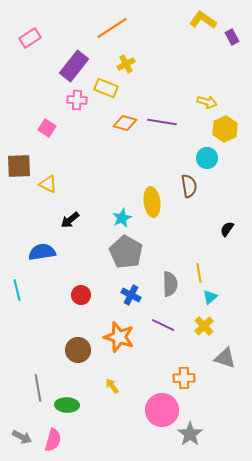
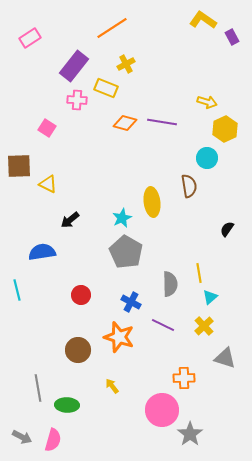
blue cross at (131, 295): moved 7 px down
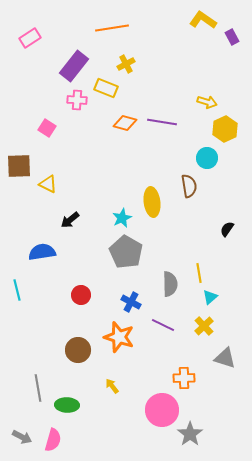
orange line at (112, 28): rotated 24 degrees clockwise
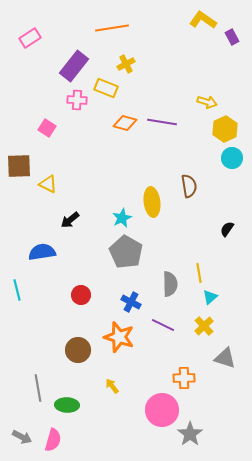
cyan circle at (207, 158): moved 25 px right
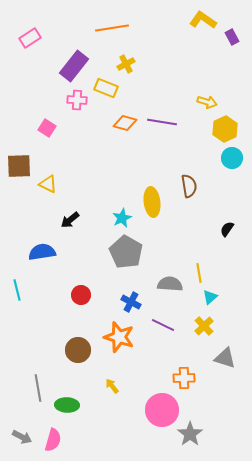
gray semicircle at (170, 284): rotated 85 degrees counterclockwise
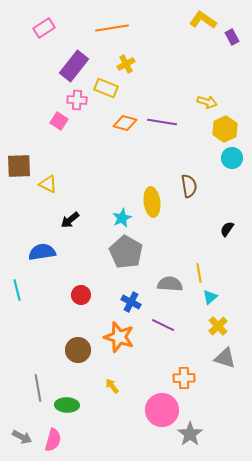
pink rectangle at (30, 38): moved 14 px right, 10 px up
pink square at (47, 128): moved 12 px right, 7 px up
yellow cross at (204, 326): moved 14 px right
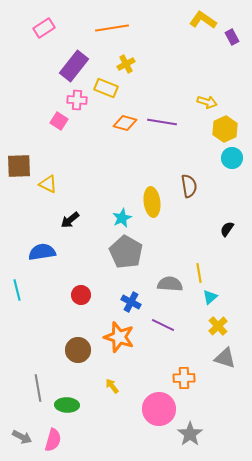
pink circle at (162, 410): moved 3 px left, 1 px up
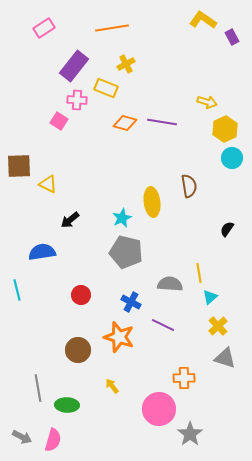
gray pentagon at (126, 252): rotated 16 degrees counterclockwise
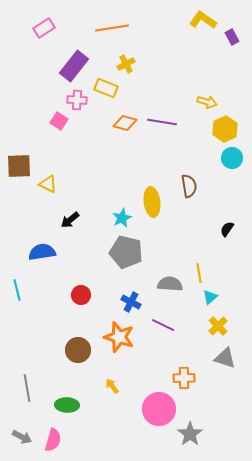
gray line at (38, 388): moved 11 px left
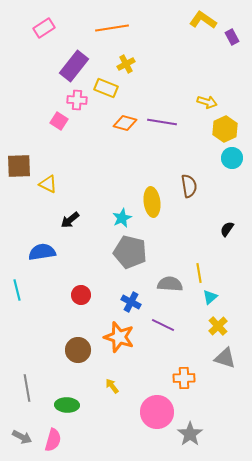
gray pentagon at (126, 252): moved 4 px right
pink circle at (159, 409): moved 2 px left, 3 px down
